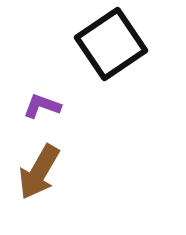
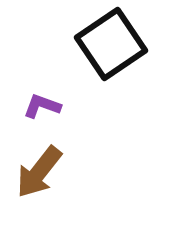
brown arrow: rotated 8 degrees clockwise
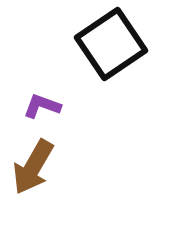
brown arrow: moved 6 px left, 5 px up; rotated 8 degrees counterclockwise
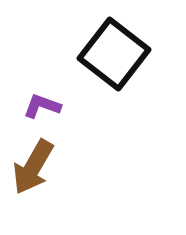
black square: moved 3 px right, 10 px down; rotated 18 degrees counterclockwise
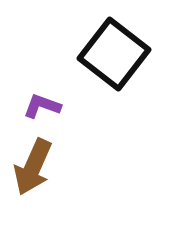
brown arrow: rotated 6 degrees counterclockwise
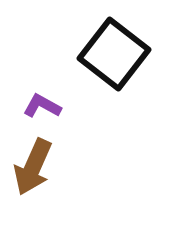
purple L-shape: rotated 9 degrees clockwise
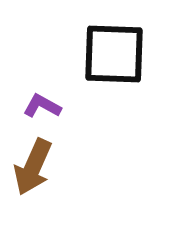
black square: rotated 36 degrees counterclockwise
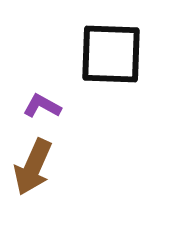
black square: moved 3 px left
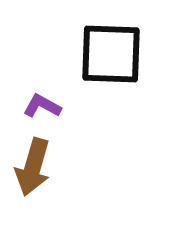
brown arrow: rotated 8 degrees counterclockwise
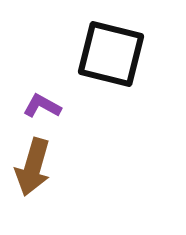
black square: rotated 12 degrees clockwise
